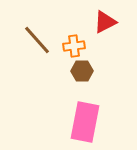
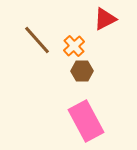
red triangle: moved 3 px up
orange cross: rotated 35 degrees counterclockwise
pink rectangle: moved 1 px right, 1 px up; rotated 39 degrees counterclockwise
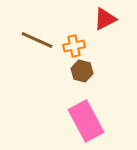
brown line: rotated 24 degrees counterclockwise
orange cross: rotated 30 degrees clockwise
brown hexagon: rotated 15 degrees clockwise
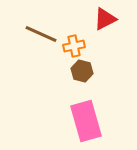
brown line: moved 4 px right, 6 px up
pink rectangle: rotated 12 degrees clockwise
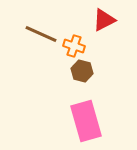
red triangle: moved 1 px left, 1 px down
orange cross: rotated 30 degrees clockwise
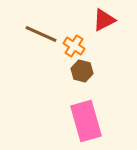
orange cross: rotated 15 degrees clockwise
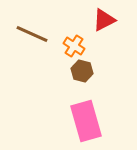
brown line: moved 9 px left
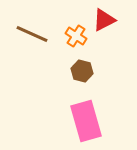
orange cross: moved 2 px right, 10 px up
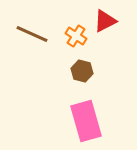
red triangle: moved 1 px right, 1 px down
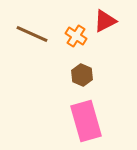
brown hexagon: moved 4 px down; rotated 10 degrees clockwise
